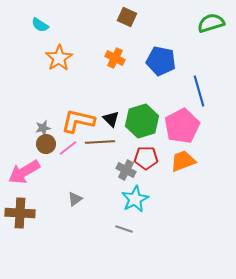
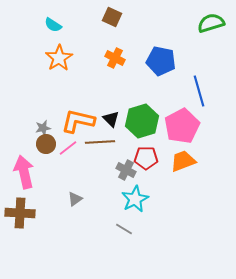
brown square: moved 15 px left
cyan semicircle: moved 13 px right
pink arrow: rotated 108 degrees clockwise
gray line: rotated 12 degrees clockwise
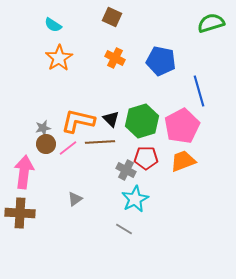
pink arrow: rotated 20 degrees clockwise
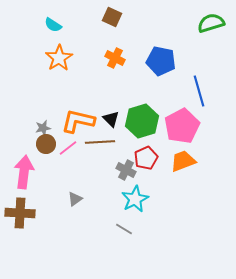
red pentagon: rotated 25 degrees counterclockwise
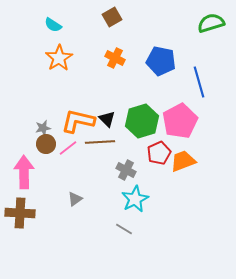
brown square: rotated 36 degrees clockwise
blue line: moved 9 px up
black triangle: moved 4 px left
pink pentagon: moved 2 px left, 5 px up
red pentagon: moved 13 px right, 5 px up
pink arrow: rotated 8 degrees counterclockwise
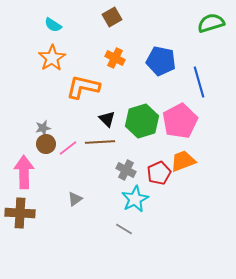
orange star: moved 7 px left
orange L-shape: moved 5 px right, 34 px up
red pentagon: moved 20 px down
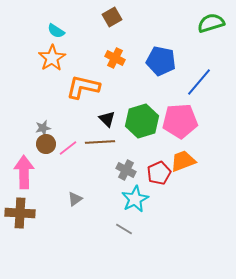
cyan semicircle: moved 3 px right, 6 px down
blue line: rotated 56 degrees clockwise
pink pentagon: rotated 24 degrees clockwise
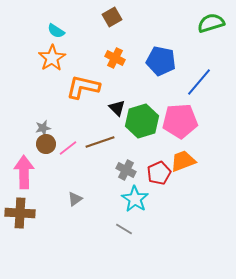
black triangle: moved 10 px right, 11 px up
brown line: rotated 16 degrees counterclockwise
cyan star: rotated 12 degrees counterclockwise
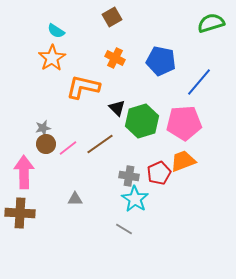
pink pentagon: moved 4 px right, 2 px down
brown line: moved 2 px down; rotated 16 degrees counterclockwise
gray cross: moved 3 px right, 6 px down; rotated 18 degrees counterclockwise
gray triangle: rotated 35 degrees clockwise
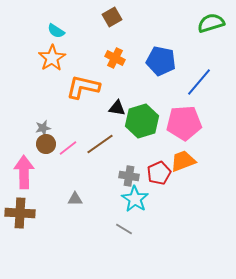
black triangle: rotated 36 degrees counterclockwise
